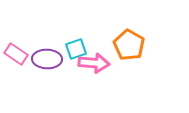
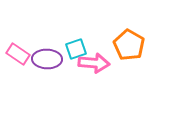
pink rectangle: moved 2 px right
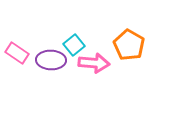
cyan square: moved 2 px left, 4 px up; rotated 20 degrees counterclockwise
pink rectangle: moved 1 px left, 1 px up
purple ellipse: moved 4 px right, 1 px down
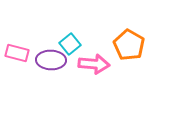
cyan square: moved 4 px left, 1 px up
pink rectangle: rotated 20 degrees counterclockwise
pink arrow: moved 1 px down
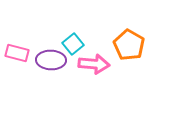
cyan square: moved 3 px right
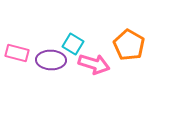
cyan square: rotated 20 degrees counterclockwise
pink arrow: rotated 12 degrees clockwise
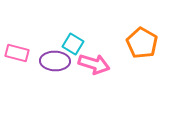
orange pentagon: moved 13 px right, 2 px up
purple ellipse: moved 4 px right, 1 px down
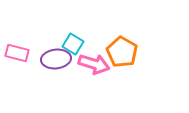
orange pentagon: moved 20 px left, 9 px down
purple ellipse: moved 1 px right, 2 px up; rotated 8 degrees counterclockwise
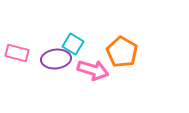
pink arrow: moved 1 px left, 6 px down
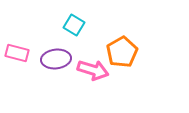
cyan square: moved 1 px right, 19 px up
orange pentagon: rotated 12 degrees clockwise
